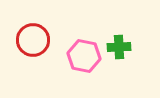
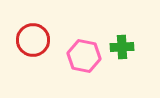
green cross: moved 3 px right
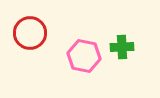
red circle: moved 3 px left, 7 px up
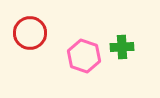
pink hexagon: rotated 8 degrees clockwise
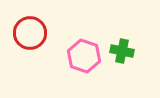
green cross: moved 4 px down; rotated 15 degrees clockwise
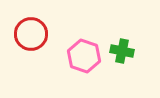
red circle: moved 1 px right, 1 px down
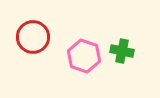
red circle: moved 2 px right, 3 px down
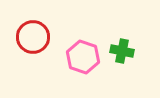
pink hexagon: moved 1 px left, 1 px down
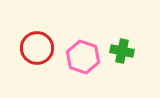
red circle: moved 4 px right, 11 px down
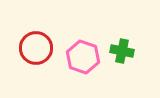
red circle: moved 1 px left
